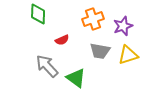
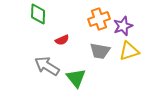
orange cross: moved 6 px right
yellow triangle: moved 1 px right, 4 px up
gray arrow: rotated 15 degrees counterclockwise
green triangle: rotated 15 degrees clockwise
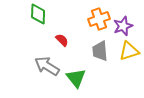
red semicircle: rotated 112 degrees counterclockwise
gray trapezoid: rotated 75 degrees clockwise
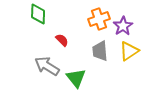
purple star: rotated 12 degrees counterclockwise
yellow triangle: rotated 15 degrees counterclockwise
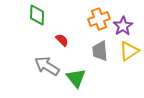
green diamond: moved 1 px left, 1 px down
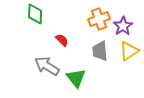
green diamond: moved 2 px left, 1 px up
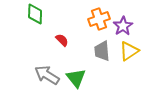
gray trapezoid: moved 2 px right
gray arrow: moved 9 px down
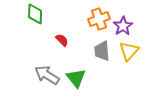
yellow triangle: rotated 15 degrees counterclockwise
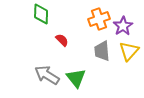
green diamond: moved 6 px right
